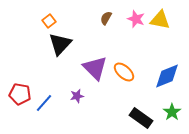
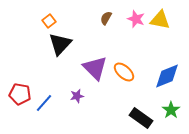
green star: moved 1 px left, 2 px up
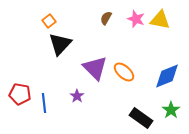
purple star: rotated 24 degrees counterclockwise
blue line: rotated 48 degrees counterclockwise
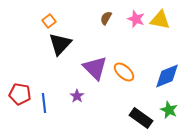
green star: moved 2 px left; rotated 12 degrees counterclockwise
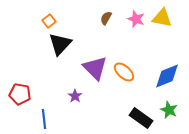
yellow triangle: moved 2 px right, 2 px up
purple star: moved 2 px left
blue line: moved 16 px down
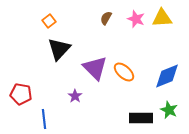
yellow triangle: rotated 15 degrees counterclockwise
black triangle: moved 1 px left, 5 px down
red pentagon: moved 1 px right
black rectangle: rotated 35 degrees counterclockwise
